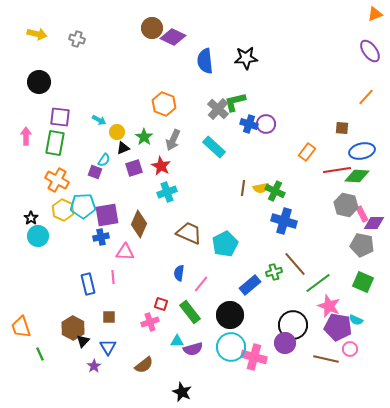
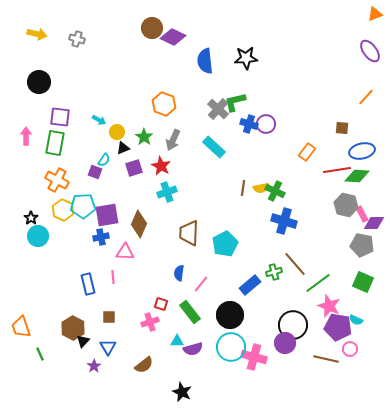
brown trapezoid at (189, 233): rotated 112 degrees counterclockwise
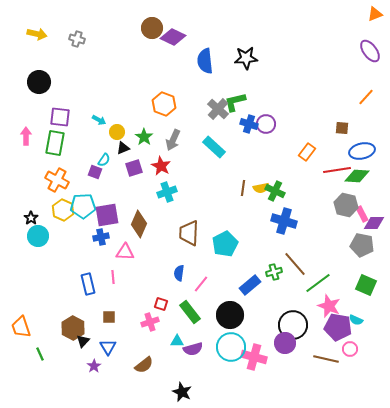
green square at (363, 282): moved 3 px right, 3 px down
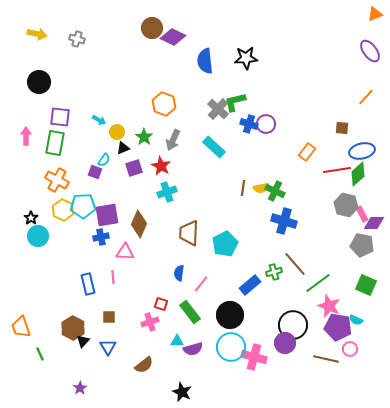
green diamond at (357, 176): moved 1 px right, 2 px up; rotated 45 degrees counterclockwise
purple star at (94, 366): moved 14 px left, 22 px down
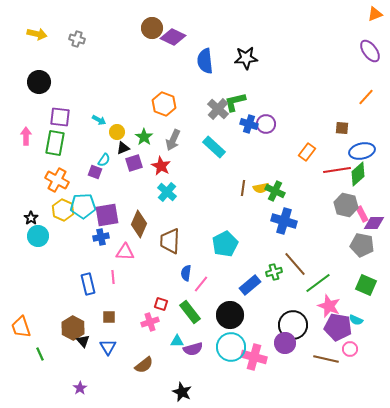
purple square at (134, 168): moved 5 px up
cyan cross at (167, 192): rotated 30 degrees counterclockwise
brown trapezoid at (189, 233): moved 19 px left, 8 px down
blue semicircle at (179, 273): moved 7 px right
black triangle at (83, 341): rotated 24 degrees counterclockwise
